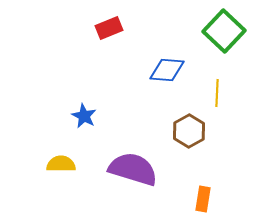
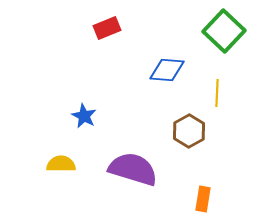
red rectangle: moved 2 px left
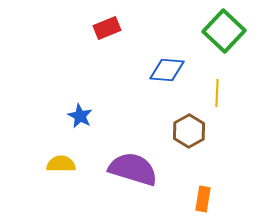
blue star: moved 4 px left
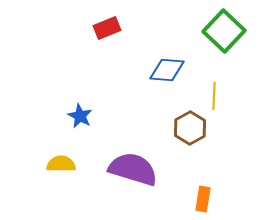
yellow line: moved 3 px left, 3 px down
brown hexagon: moved 1 px right, 3 px up
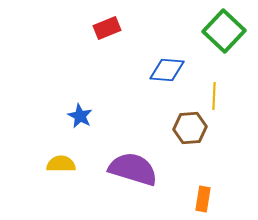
brown hexagon: rotated 24 degrees clockwise
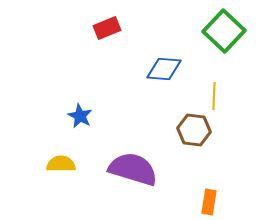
blue diamond: moved 3 px left, 1 px up
brown hexagon: moved 4 px right, 2 px down; rotated 12 degrees clockwise
orange rectangle: moved 6 px right, 3 px down
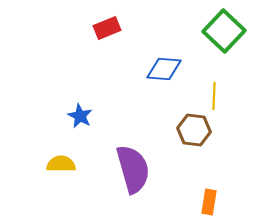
purple semicircle: rotated 57 degrees clockwise
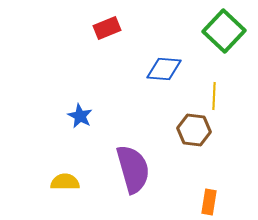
yellow semicircle: moved 4 px right, 18 px down
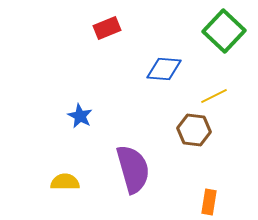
yellow line: rotated 60 degrees clockwise
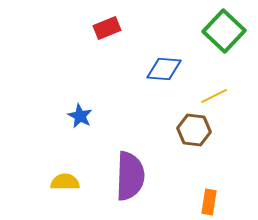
purple semicircle: moved 3 px left, 7 px down; rotated 18 degrees clockwise
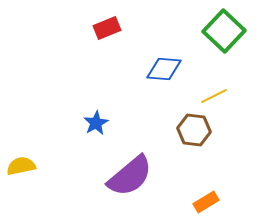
blue star: moved 16 px right, 7 px down; rotated 15 degrees clockwise
purple semicircle: rotated 48 degrees clockwise
yellow semicircle: moved 44 px left, 16 px up; rotated 12 degrees counterclockwise
orange rectangle: moved 3 px left; rotated 50 degrees clockwise
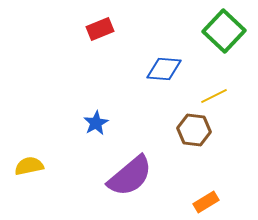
red rectangle: moved 7 px left, 1 px down
yellow semicircle: moved 8 px right
